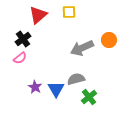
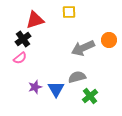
red triangle: moved 3 px left, 5 px down; rotated 24 degrees clockwise
gray arrow: moved 1 px right
gray semicircle: moved 1 px right, 2 px up
purple star: rotated 24 degrees clockwise
green cross: moved 1 px right, 1 px up
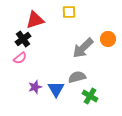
orange circle: moved 1 px left, 1 px up
gray arrow: rotated 20 degrees counterclockwise
green cross: rotated 21 degrees counterclockwise
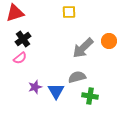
red triangle: moved 20 px left, 7 px up
orange circle: moved 1 px right, 2 px down
blue triangle: moved 2 px down
green cross: rotated 21 degrees counterclockwise
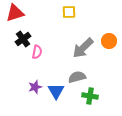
pink semicircle: moved 17 px right, 6 px up; rotated 40 degrees counterclockwise
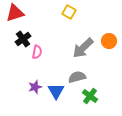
yellow square: rotated 32 degrees clockwise
green cross: rotated 28 degrees clockwise
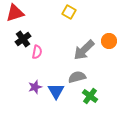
gray arrow: moved 1 px right, 2 px down
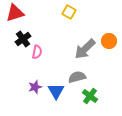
gray arrow: moved 1 px right, 1 px up
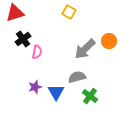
blue triangle: moved 1 px down
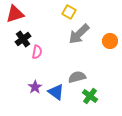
red triangle: moved 1 px down
orange circle: moved 1 px right
gray arrow: moved 6 px left, 15 px up
purple star: rotated 16 degrees counterclockwise
blue triangle: rotated 24 degrees counterclockwise
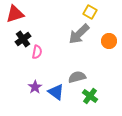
yellow square: moved 21 px right
orange circle: moved 1 px left
